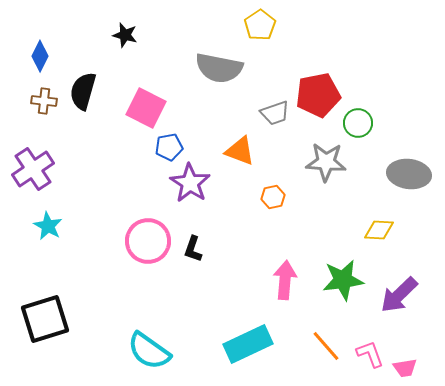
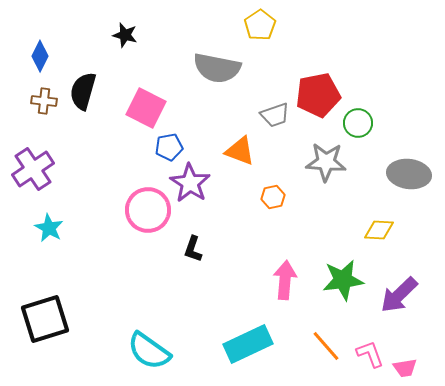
gray semicircle: moved 2 px left
gray trapezoid: moved 2 px down
cyan star: moved 1 px right, 2 px down
pink circle: moved 31 px up
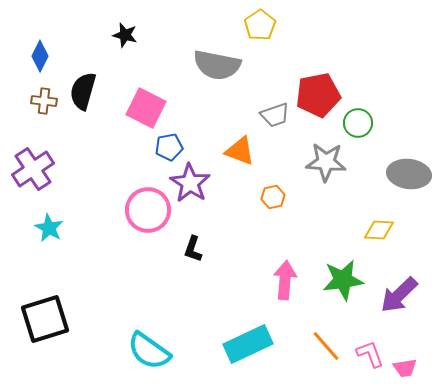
gray semicircle: moved 3 px up
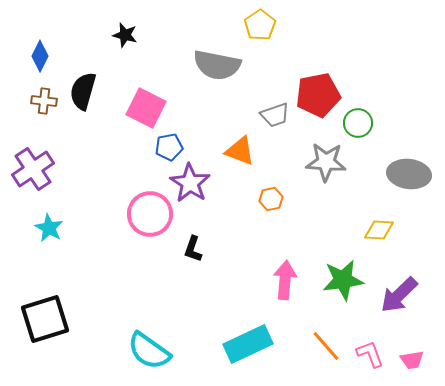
orange hexagon: moved 2 px left, 2 px down
pink circle: moved 2 px right, 4 px down
pink trapezoid: moved 7 px right, 8 px up
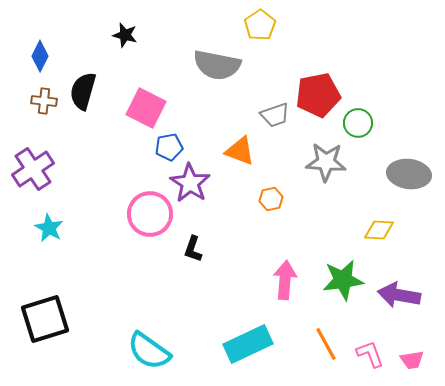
purple arrow: rotated 54 degrees clockwise
orange line: moved 2 px up; rotated 12 degrees clockwise
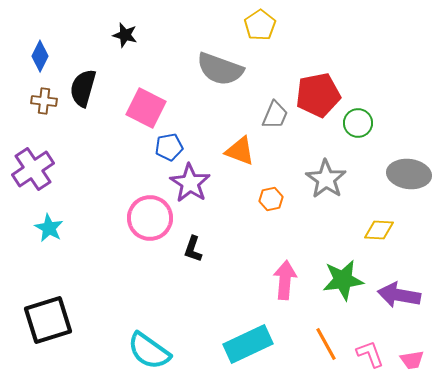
gray semicircle: moved 3 px right, 4 px down; rotated 9 degrees clockwise
black semicircle: moved 3 px up
gray trapezoid: rotated 48 degrees counterclockwise
gray star: moved 17 px down; rotated 30 degrees clockwise
pink circle: moved 4 px down
black square: moved 3 px right, 1 px down
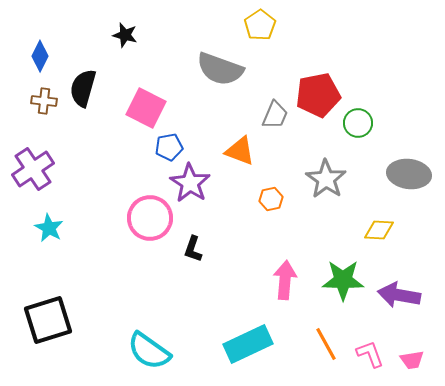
green star: rotated 9 degrees clockwise
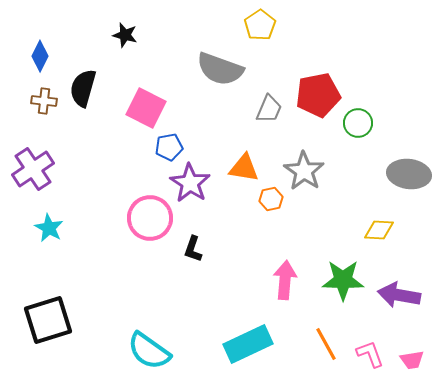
gray trapezoid: moved 6 px left, 6 px up
orange triangle: moved 4 px right, 17 px down; rotated 12 degrees counterclockwise
gray star: moved 22 px left, 8 px up
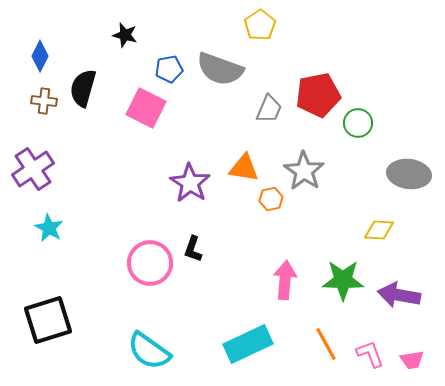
blue pentagon: moved 78 px up
pink circle: moved 45 px down
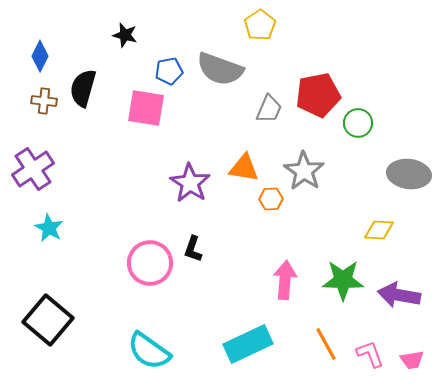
blue pentagon: moved 2 px down
pink square: rotated 18 degrees counterclockwise
orange hexagon: rotated 10 degrees clockwise
black square: rotated 33 degrees counterclockwise
